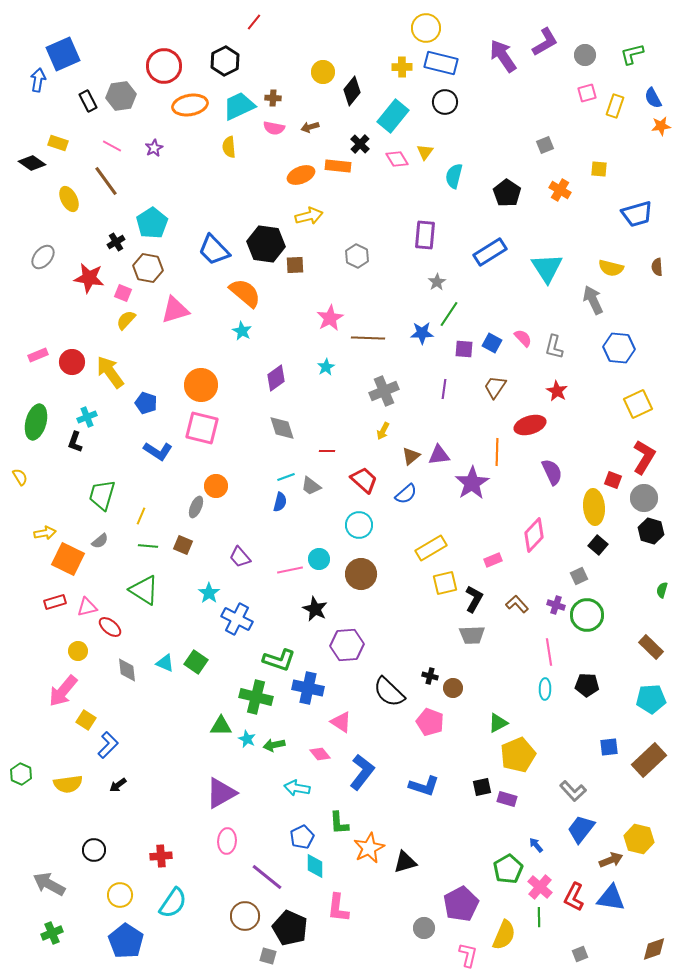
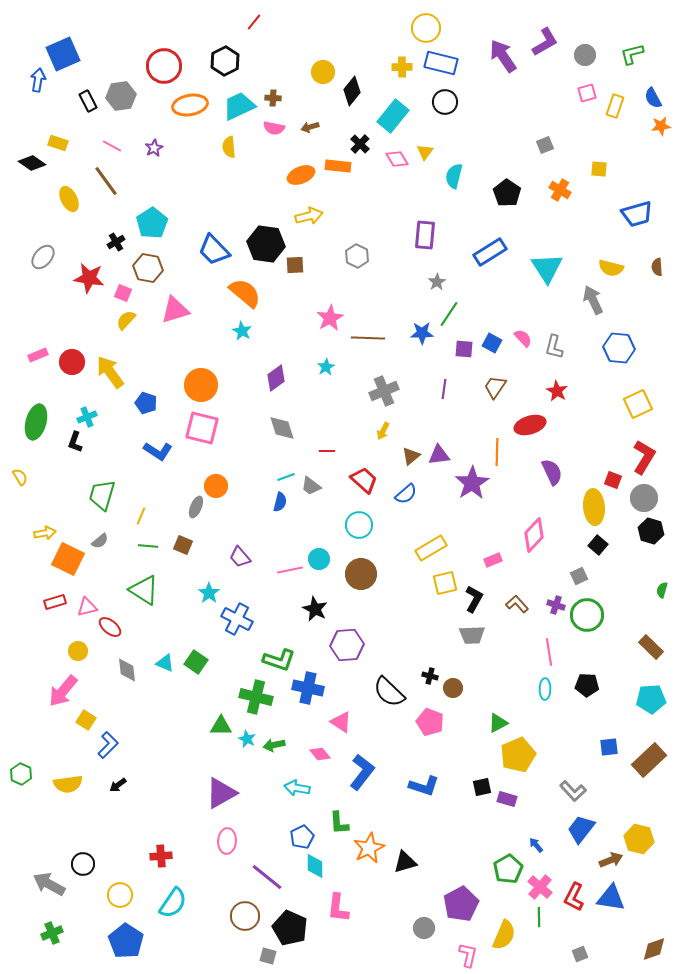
black circle at (94, 850): moved 11 px left, 14 px down
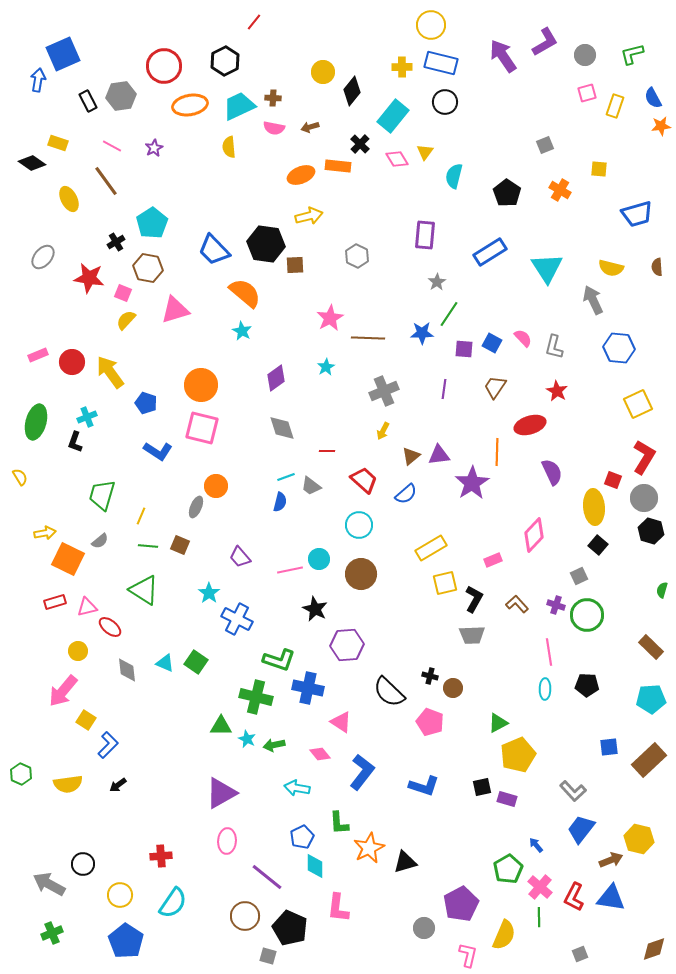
yellow circle at (426, 28): moved 5 px right, 3 px up
brown square at (183, 545): moved 3 px left
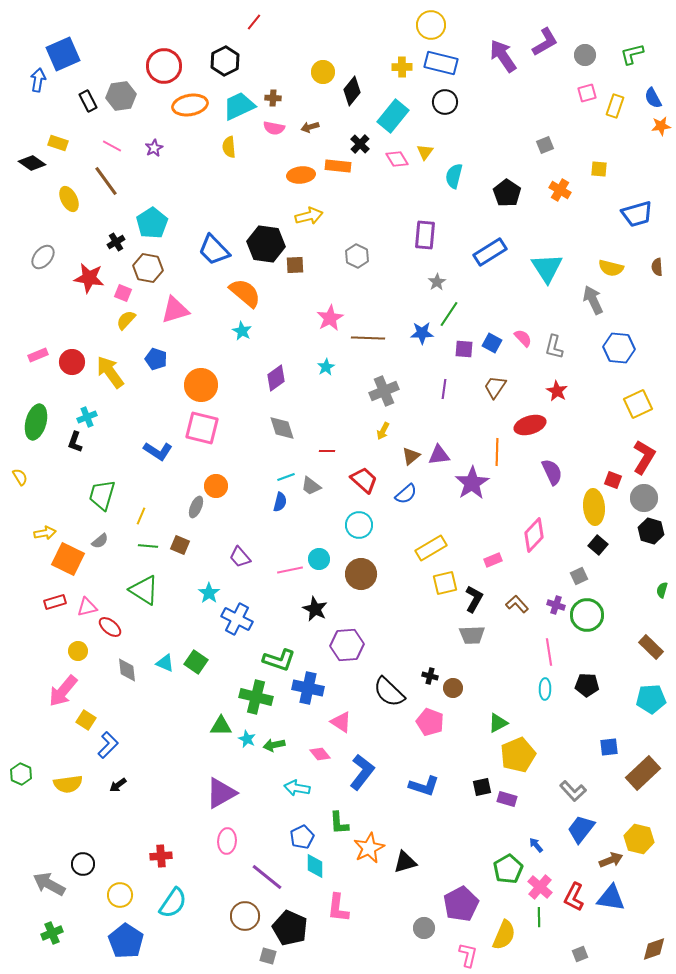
orange ellipse at (301, 175): rotated 16 degrees clockwise
blue pentagon at (146, 403): moved 10 px right, 44 px up
brown rectangle at (649, 760): moved 6 px left, 13 px down
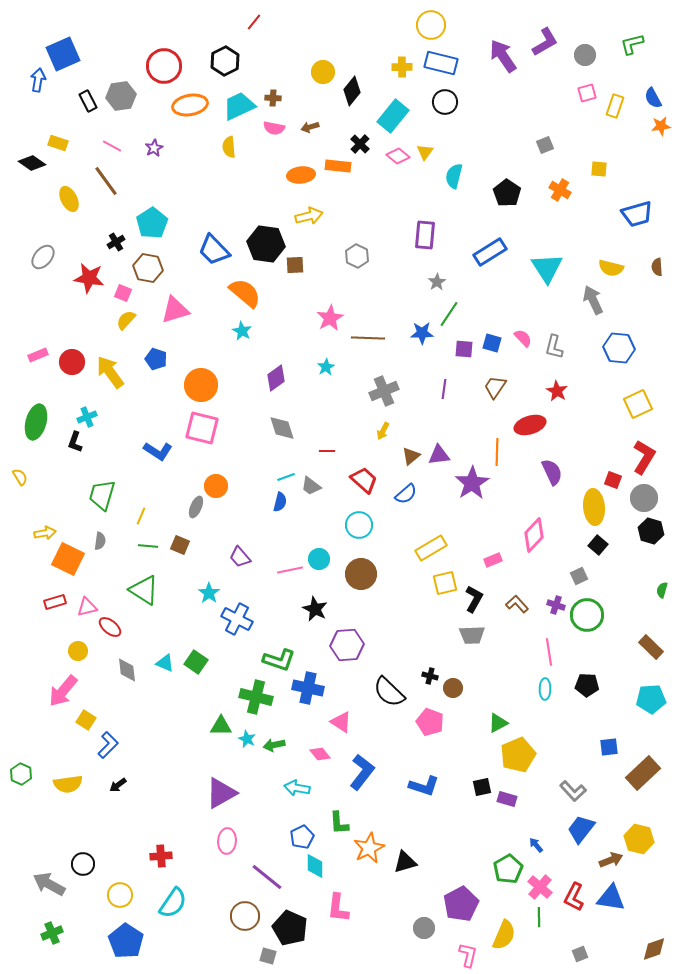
green L-shape at (632, 54): moved 10 px up
pink diamond at (397, 159): moved 1 px right, 3 px up; rotated 20 degrees counterclockwise
blue square at (492, 343): rotated 12 degrees counterclockwise
gray semicircle at (100, 541): rotated 42 degrees counterclockwise
